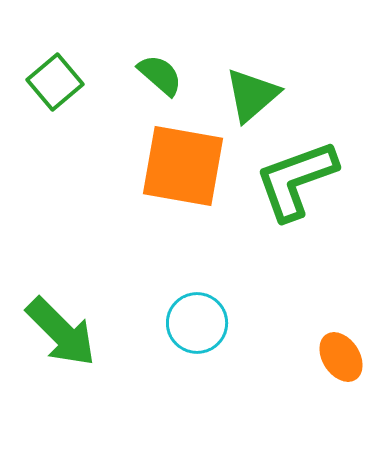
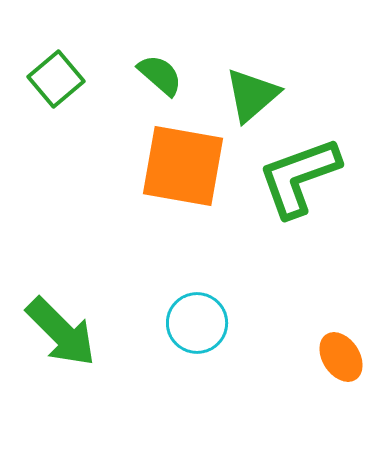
green square: moved 1 px right, 3 px up
green L-shape: moved 3 px right, 3 px up
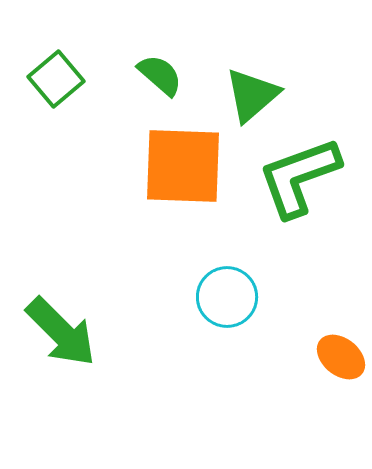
orange square: rotated 8 degrees counterclockwise
cyan circle: moved 30 px right, 26 px up
orange ellipse: rotated 18 degrees counterclockwise
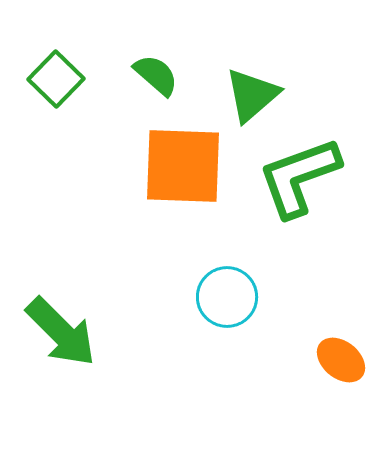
green semicircle: moved 4 px left
green square: rotated 6 degrees counterclockwise
orange ellipse: moved 3 px down
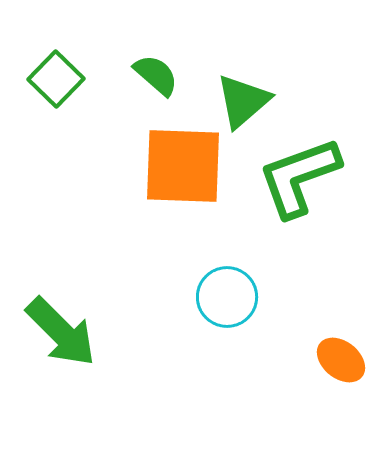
green triangle: moved 9 px left, 6 px down
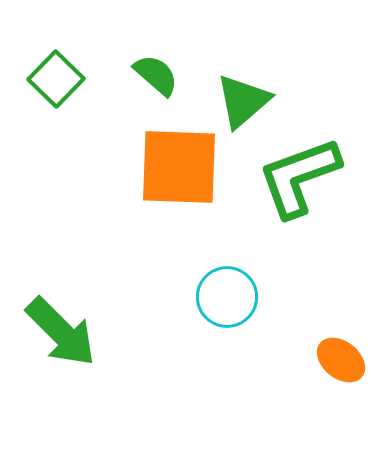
orange square: moved 4 px left, 1 px down
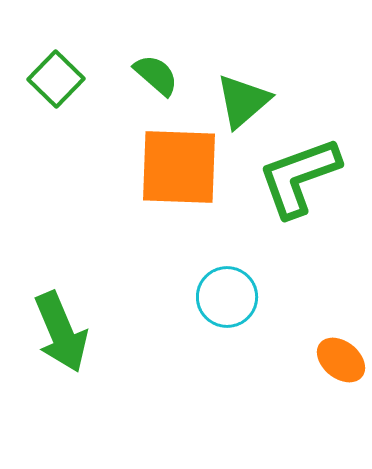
green arrow: rotated 22 degrees clockwise
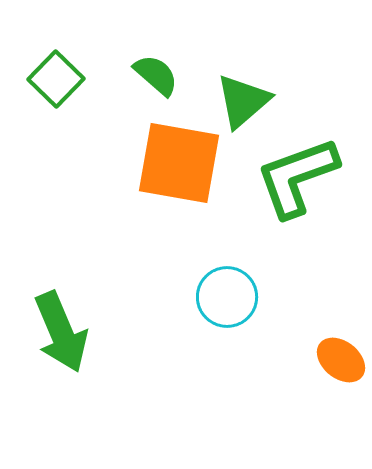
orange square: moved 4 px up; rotated 8 degrees clockwise
green L-shape: moved 2 px left
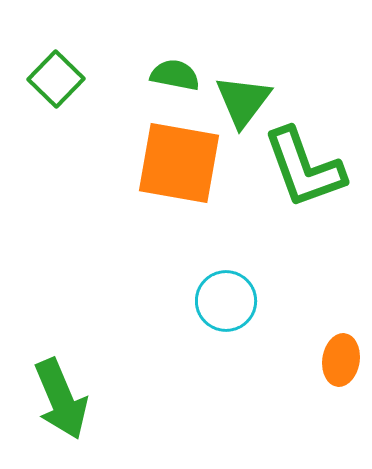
green semicircle: moved 19 px right; rotated 30 degrees counterclockwise
green triangle: rotated 12 degrees counterclockwise
green L-shape: moved 7 px right, 9 px up; rotated 90 degrees counterclockwise
cyan circle: moved 1 px left, 4 px down
green arrow: moved 67 px down
orange ellipse: rotated 60 degrees clockwise
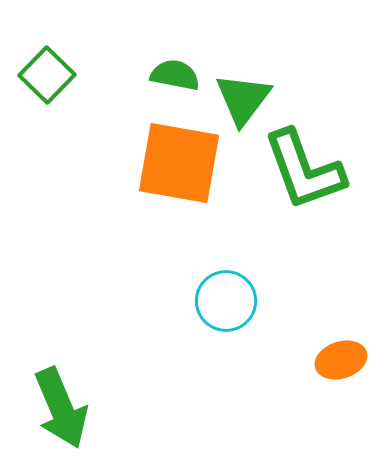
green square: moved 9 px left, 4 px up
green triangle: moved 2 px up
green L-shape: moved 2 px down
orange ellipse: rotated 63 degrees clockwise
green arrow: moved 9 px down
